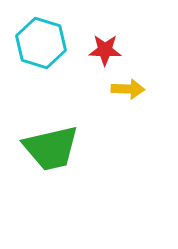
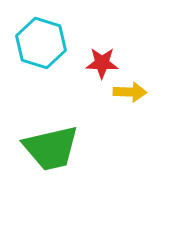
red star: moved 3 px left, 13 px down
yellow arrow: moved 2 px right, 3 px down
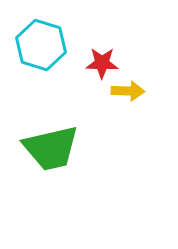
cyan hexagon: moved 2 px down
yellow arrow: moved 2 px left, 1 px up
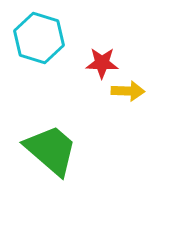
cyan hexagon: moved 2 px left, 7 px up
green trapezoid: moved 2 px down; rotated 126 degrees counterclockwise
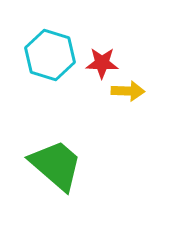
cyan hexagon: moved 11 px right, 17 px down
green trapezoid: moved 5 px right, 15 px down
